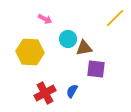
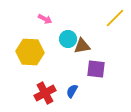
brown triangle: moved 2 px left, 2 px up
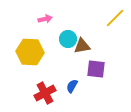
pink arrow: rotated 40 degrees counterclockwise
blue semicircle: moved 5 px up
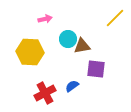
blue semicircle: rotated 24 degrees clockwise
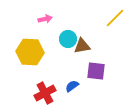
purple square: moved 2 px down
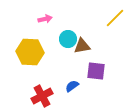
red cross: moved 3 px left, 3 px down
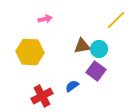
yellow line: moved 1 px right, 2 px down
cyan circle: moved 31 px right, 10 px down
purple square: rotated 30 degrees clockwise
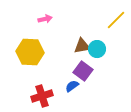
cyan circle: moved 2 px left
purple square: moved 13 px left
red cross: rotated 10 degrees clockwise
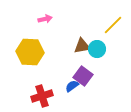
yellow line: moved 3 px left, 5 px down
purple square: moved 5 px down
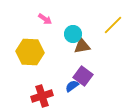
pink arrow: rotated 48 degrees clockwise
cyan circle: moved 24 px left, 15 px up
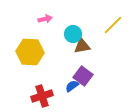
pink arrow: rotated 48 degrees counterclockwise
